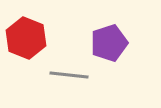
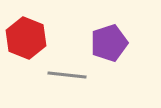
gray line: moved 2 px left
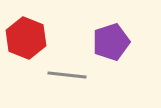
purple pentagon: moved 2 px right, 1 px up
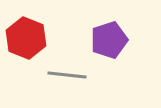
purple pentagon: moved 2 px left, 2 px up
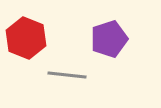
purple pentagon: moved 1 px up
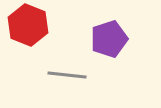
red hexagon: moved 2 px right, 13 px up
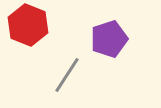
gray line: rotated 63 degrees counterclockwise
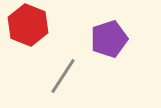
gray line: moved 4 px left, 1 px down
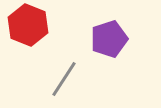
gray line: moved 1 px right, 3 px down
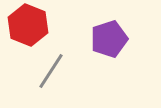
gray line: moved 13 px left, 8 px up
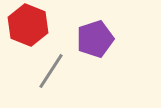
purple pentagon: moved 14 px left
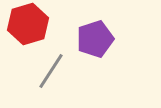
red hexagon: moved 1 px up; rotated 21 degrees clockwise
